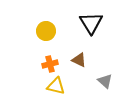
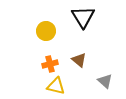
black triangle: moved 8 px left, 6 px up
brown triangle: rotated 14 degrees clockwise
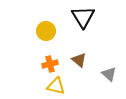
gray triangle: moved 4 px right, 7 px up
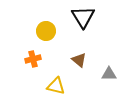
orange cross: moved 17 px left, 5 px up
gray triangle: rotated 42 degrees counterclockwise
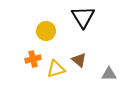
yellow triangle: moved 17 px up; rotated 30 degrees counterclockwise
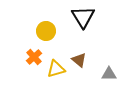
orange cross: moved 1 px right, 2 px up; rotated 28 degrees counterclockwise
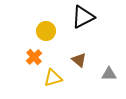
black triangle: rotated 35 degrees clockwise
yellow triangle: moved 3 px left, 9 px down
